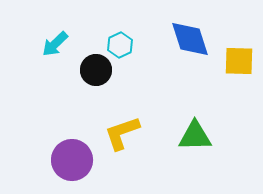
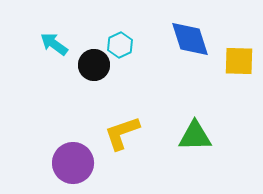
cyan arrow: moved 1 px left; rotated 80 degrees clockwise
black circle: moved 2 px left, 5 px up
purple circle: moved 1 px right, 3 px down
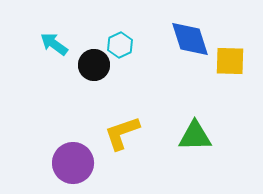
yellow square: moved 9 px left
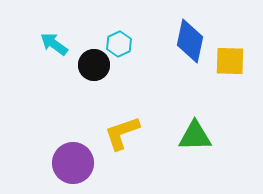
blue diamond: moved 2 px down; rotated 30 degrees clockwise
cyan hexagon: moved 1 px left, 1 px up
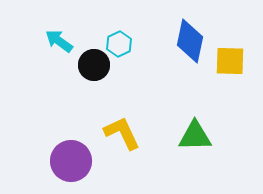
cyan arrow: moved 5 px right, 3 px up
yellow L-shape: rotated 84 degrees clockwise
purple circle: moved 2 px left, 2 px up
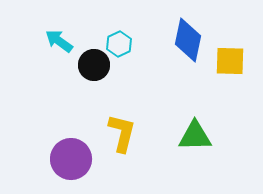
blue diamond: moved 2 px left, 1 px up
yellow L-shape: rotated 39 degrees clockwise
purple circle: moved 2 px up
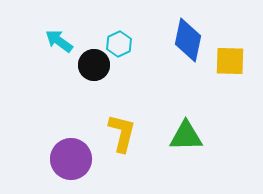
green triangle: moved 9 px left
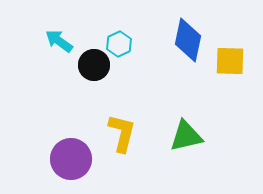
green triangle: rotated 12 degrees counterclockwise
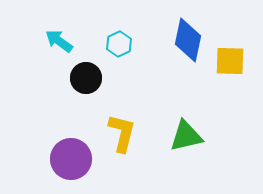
black circle: moved 8 px left, 13 px down
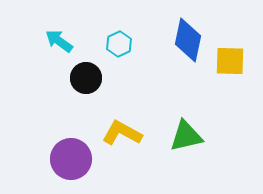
yellow L-shape: rotated 75 degrees counterclockwise
